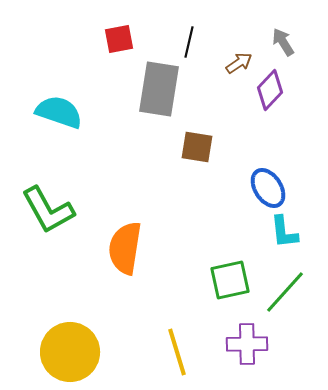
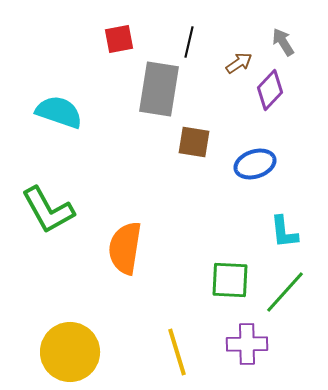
brown square: moved 3 px left, 5 px up
blue ellipse: moved 13 px left, 24 px up; rotated 75 degrees counterclockwise
green square: rotated 15 degrees clockwise
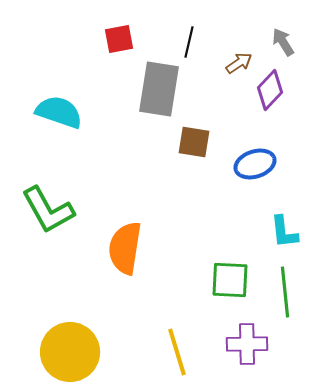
green line: rotated 48 degrees counterclockwise
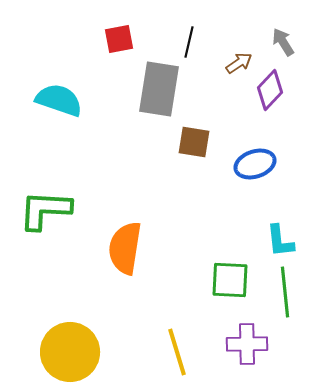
cyan semicircle: moved 12 px up
green L-shape: moved 3 px left; rotated 122 degrees clockwise
cyan L-shape: moved 4 px left, 9 px down
